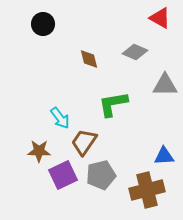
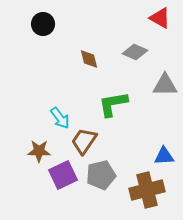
brown trapezoid: moved 1 px up
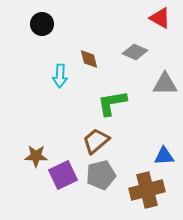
black circle: moved 1 px left
gray triangle: moved 1 px up
green L-shape: moved 1 px left, 1 px up
cyan arrow: moved 42 px up; rotated 40 degrees clockwise
brown trapezoid: moved 12 px right; rotated 16 degrees clockwise
brown star: moved 3 px left, 5 px down
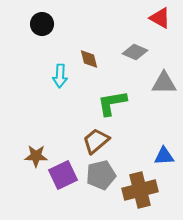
gray triangle: moved 1 px left, 1 px up
brown cross: moved 7 px left
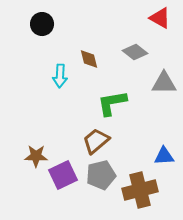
gray diamond: rotated 15 degrees clockwise
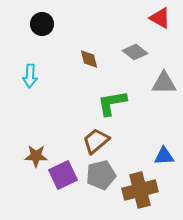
cyan arrow: moved 30 px left
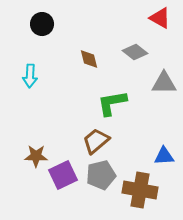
brown cross: rotated 24 degrees clockwise
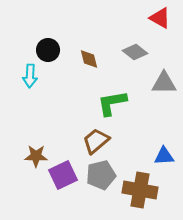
black circle: moved 6 px right, 26 px down
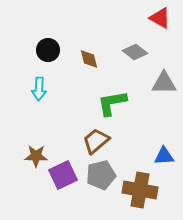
cyan arrow: moved 9 px right, 13 px down
